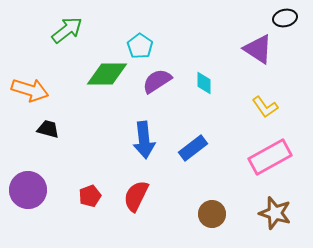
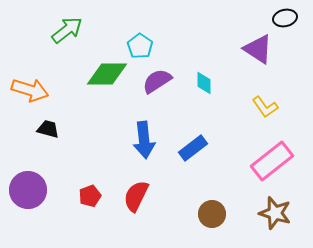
pink rectangle: moved 2 px right, 4 px down; rotated 9 degrees counterclockwise
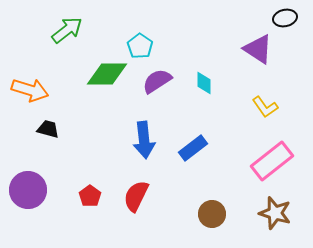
red pentagon: rotated 15 degrees counterclockwise
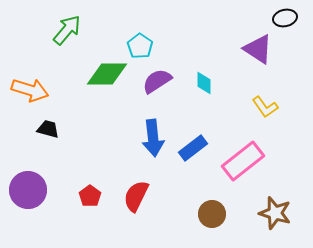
green arrow: rotated 12 degrees counterclockwise
blue arrow: moved 9 px right, 2 px up
pink rectangle: moved 29 px left
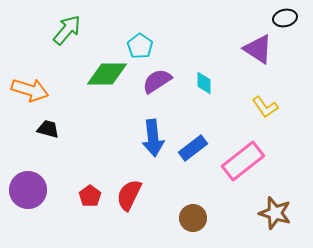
red semicircle: moved 7 px left, 1 px up
brown circle: moved 19 px left, 4 px down
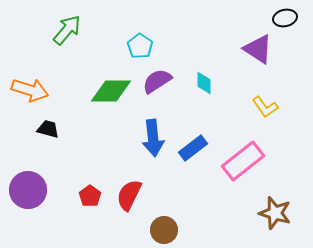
green diamond: moved 4 px right, 17 px down
brown circle: moved 29 px left, 12 px down
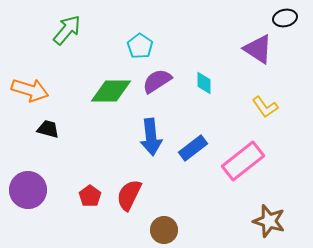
blue arrow: moved 2 px left, 1 px up
brown star: moved 6 px left, 8 px down
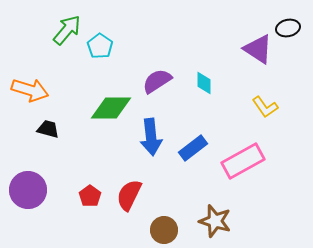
black ellipse: moved 3 px right, 10 px down
cyan pentagon: moved 40 px left
green diamond: moved 17 px down
pink rectangle: rotated 9 degrees clockwise
brown star: moved 54 px left
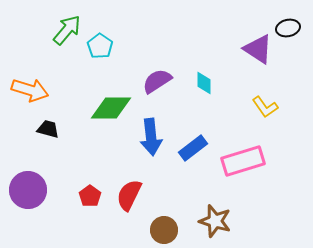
pink rectangle: rotated 12 degrees clockwise
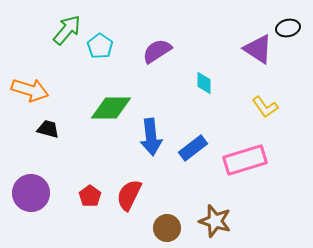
purple semicircle: moved 30 px up
pink rectangle: moved 2 px right, 1 px up
purple circle: moved 3 px right, 3 px down
brown circle: moved 3 px right, 2 px up
